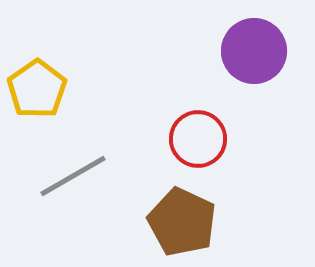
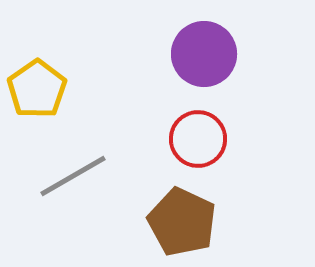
purple circle: moved 50 px left, 3 px down
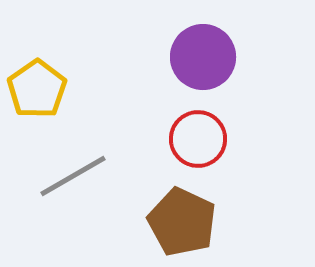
purple circle: moved 1 px left, 3 px down
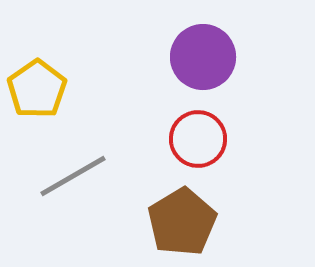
brown pentagon: rotated 16 degrees clockwise
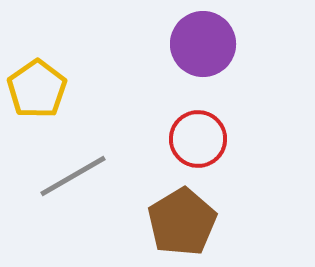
purple circle: moved 13 px up
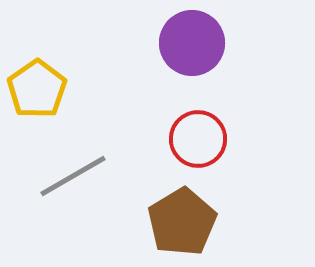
purple circle: moved 11 px left, 1 px up
